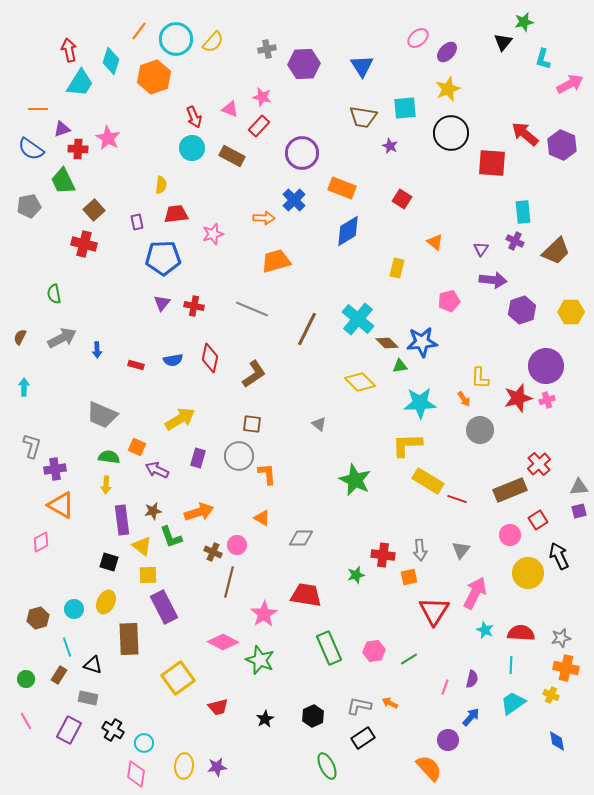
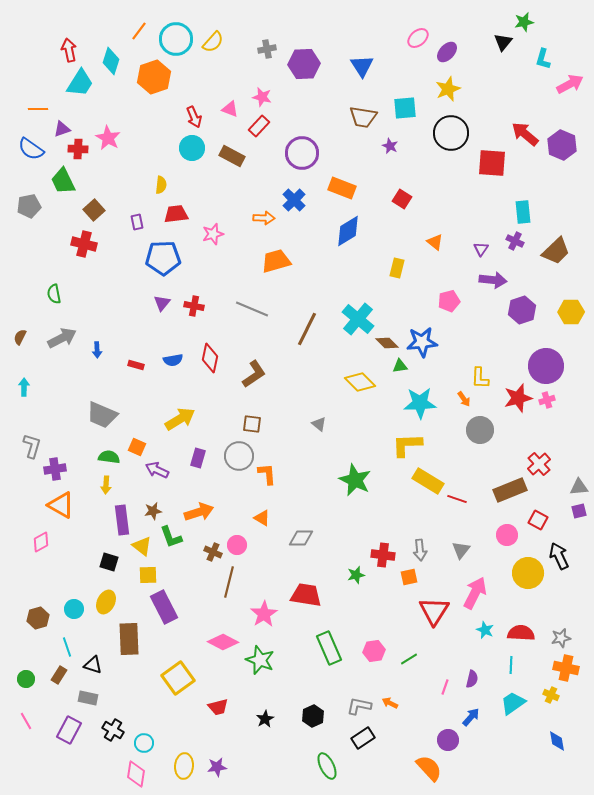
red square at (538, 520): rotated 30 degrees counterclockwise
pink circle at (510, 535): moved 3 px left
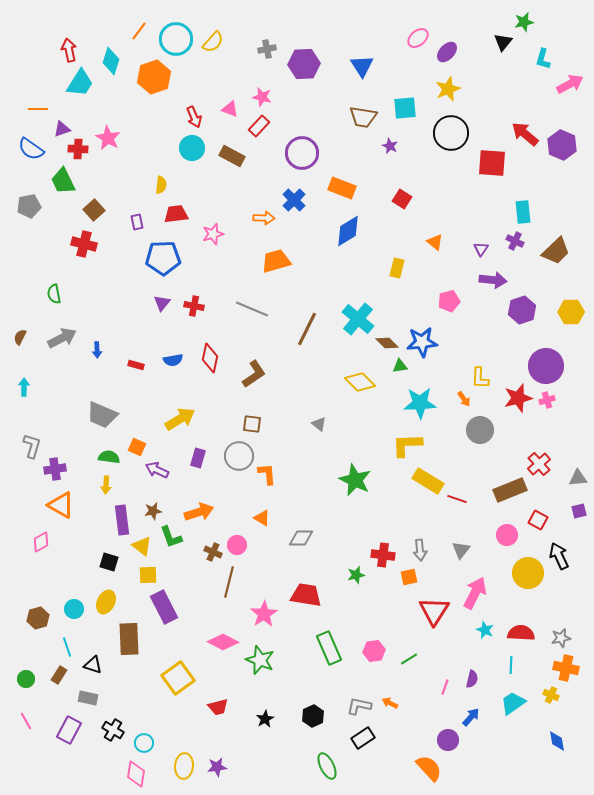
gray triangle at (579, 487): moved 1 px left, 9 px up
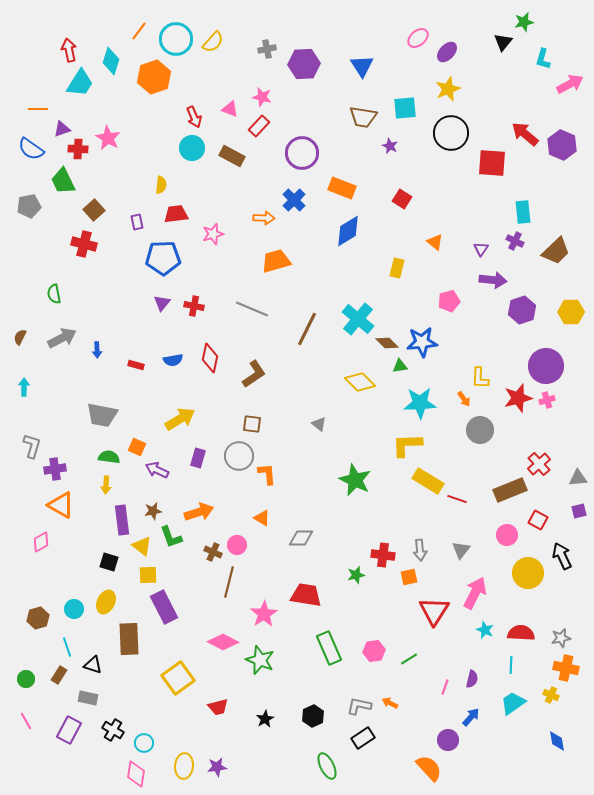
gray trapezoid at (102, 415): rotated 12 degrees counterclockwise
black arrow at (559, 556): moved 3 px right
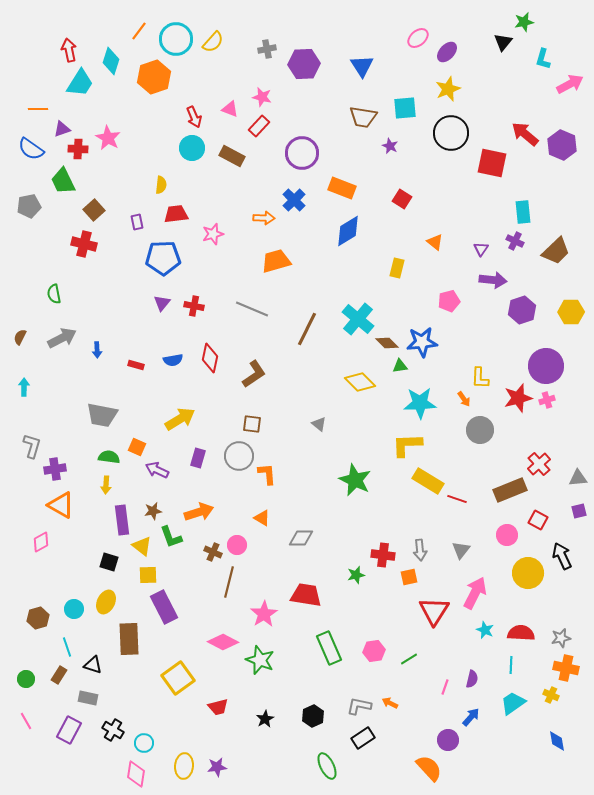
red square at (492, 163): rotated 8 degrees clockwise
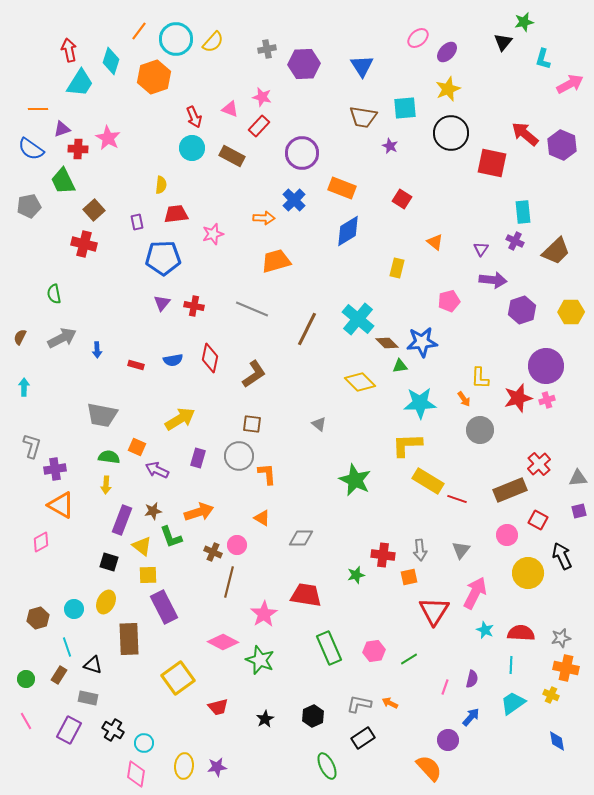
purple rectangle at (122, 520): rotated 28 degrees clockwise
gray L-shape at (359, 706): moved 2 px up
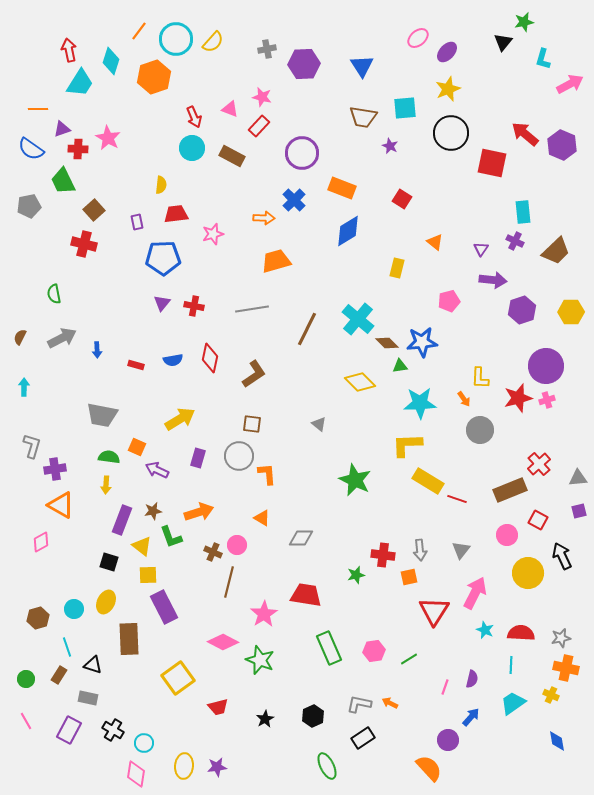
gray line at (252, 309): rotated 32 degrees counterclockwise
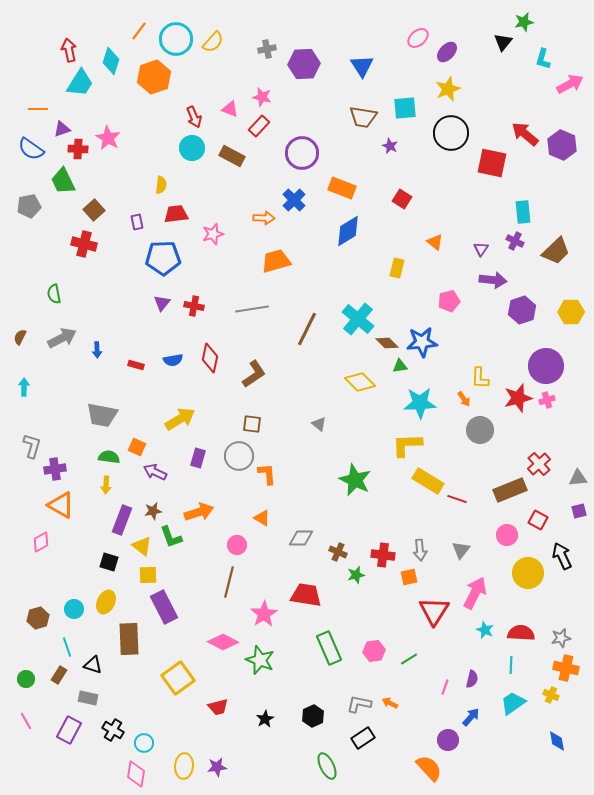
purple arrow at (157, 470): moved 2 px left, 2 px down
brown cross at (213, 552): moved 125 px right
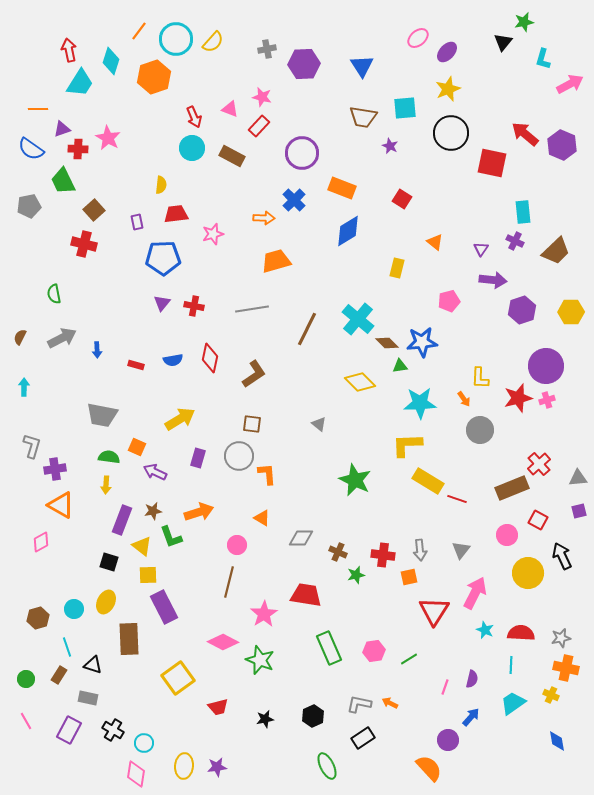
brown rectangle at (510, 490): moved 2 px right, 2 px up
black star at (265, 719): rotated 18 degrees clockwise
